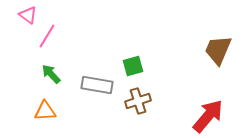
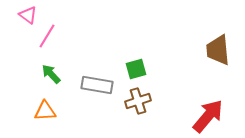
brown trapezoid: rotated 28 degrees counterclockwise
green square: moved 3 px right, 3 px down
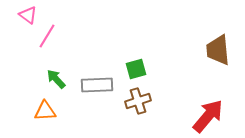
green arrow: moved 5 px right, 5 px down
gray rectangle: rotated 12 degrees counterclockwise
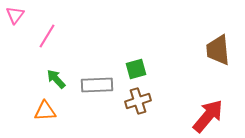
pink triangle: moved 13 px left; rotated 30 degrees clockwise
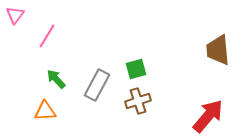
gray rectangle: rotated 60 degrees counterclockwise
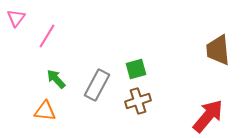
pink triangle: moved 1 px right, 3 px down
orange triangle: rotated 10 degrees clockwise
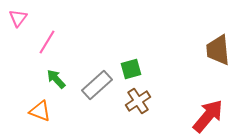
pink triangle: moved 2 px right
pink line: moved 6 px down
green square: moved 5 px left
gray rectangle: rotated 20 degrees clockwise
brown cross: rotated 15 degrees counterclockwise
orange triangle: moved 5 px left; rotated 15 degrees clockwise
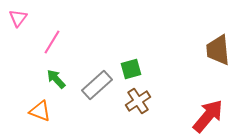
pink line: moved 5 px right
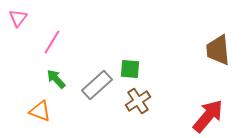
green square: moved 1 px left; rotated 20 degrees clockwise
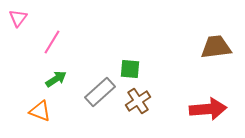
brown trapezoid: moved 2 px left, 3 px up; rotated 88 degrees clockwise
green arrow: rotated 100 degrees clockwise
gray rectangle: moved 3 px right, 7 px down
red arrow: moved 7 px up; rotated 45 degrees clockwise
